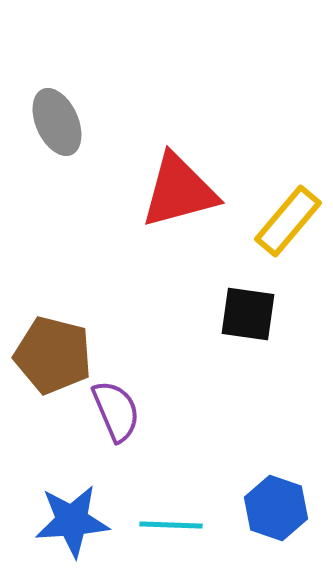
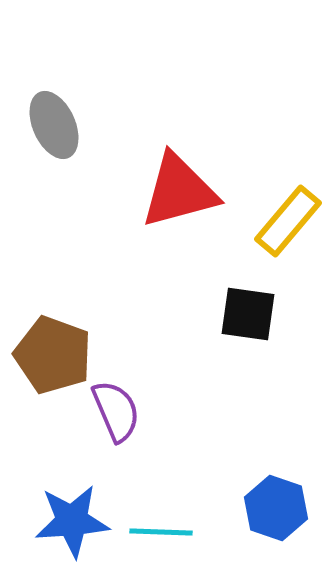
gray ellipse: moved 3 px left, 3 px down
brown pentagon: rotated 6 degrees clockwise
cyan line: moved 10 px left, 7 px down
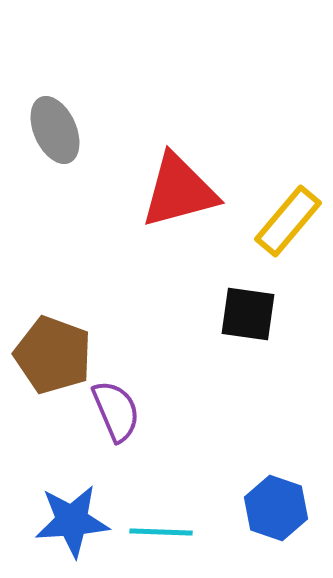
gray ellipse: moved 1 px right, 5 px down
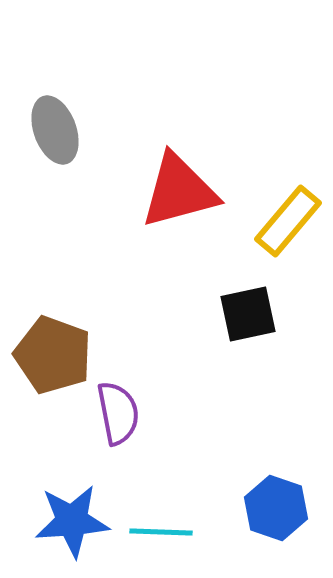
gray ellipse: rotated 4 degrees clockwise
black square: rotated 20 degrees counterclockwise
purple semicircle: moved 2 px right, 2 px down; rotated 12 degrees clockwise
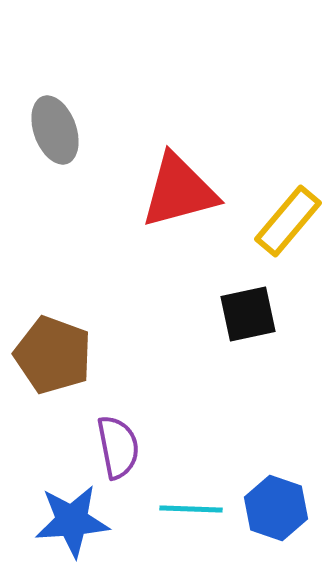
purple semicircle: moved 34 px down
cyan line: moved 30 px right, 23 px up
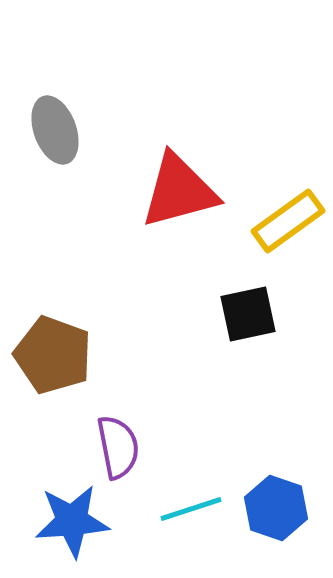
yellow rectangle: rotated 14 degrees clockwise
cyan line: rotated 20 degrees counterclockwise
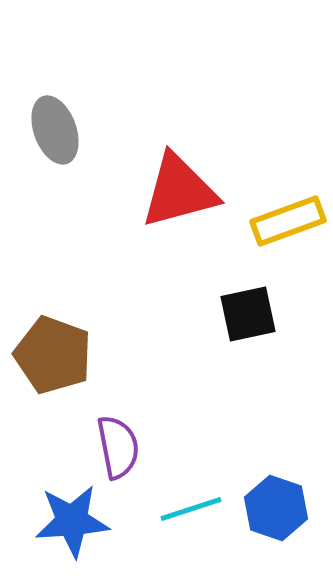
yellow rectangle: rotated 16 degrees clockwise
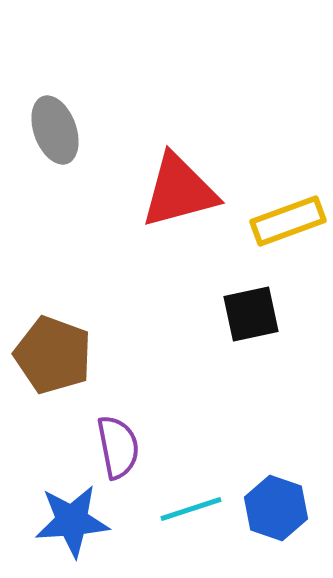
black square: moved 3 px right
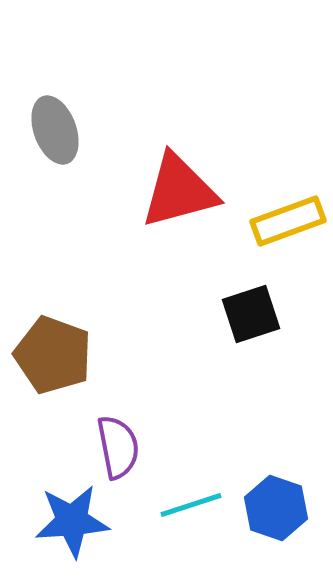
black square: rotated 6 degrees counterclockwise
cyan line: moved 4 px up
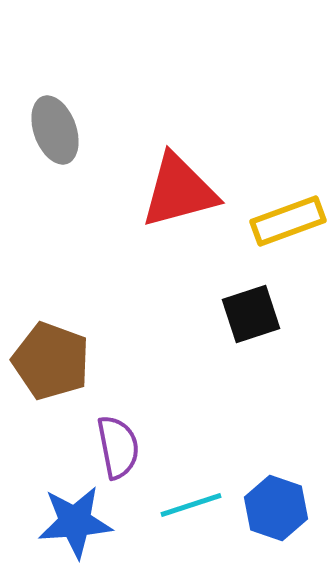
brown pentagon: moved 2 px left, 6 px down
blue star: moved 3 px right, 1 px down
